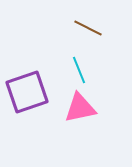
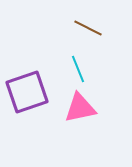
cyan line: moved 1 px left, 1 px up
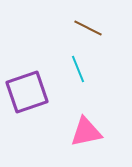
pink triangle: moved 6 px right, 24 px down
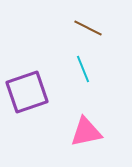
cyan line: moved 5 px right
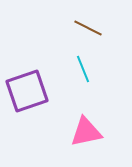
purple square: moved 1 px up
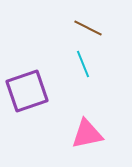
cyan line: moved 5 px up
pink triangle: moved 1 px right, 2 px down
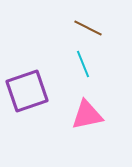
pink triangle: moved 19 px up
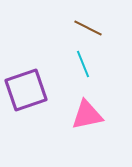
purple square: moved 1 px left, 1 px up
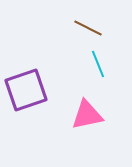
cyan line: moved 15 px right
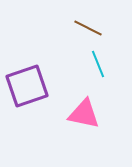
purple square: moved 1 px right, 4 px up
pink triangle: moved 3 px left, 1 px up; rotated 24 degrees clockwise
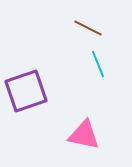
purple square: moved 1 px left, 5 px down
pink triangle: moved 21 px down
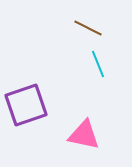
purple square: moved 14 px down
